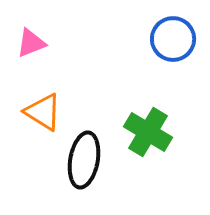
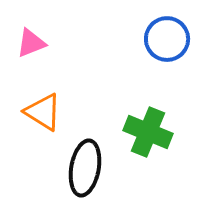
blue circle: moved 6 px left
green cross: rotated 9 degrees counterclockwise
black ellipse: moved 1 px right, 8 px down
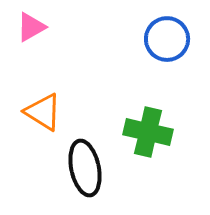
pink triangle: moved 16 px up; rotated 8 degrees counterclockwise
green cross: rotated 9 degrees counterclockwise
black ellipse: rotated 22 degrees counterclockwise
